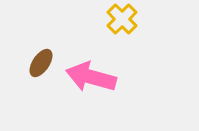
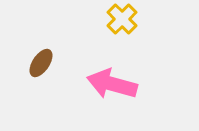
pink arrow: moved 21 px right, 7 px down
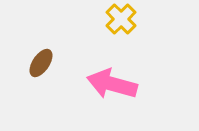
yellow cross: moved 1 px left
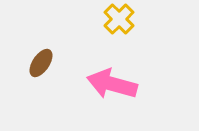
yellow cross: moved 2 px left
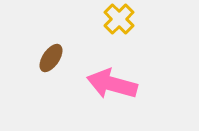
brown ellipse: moved 10 px right, 5 px up
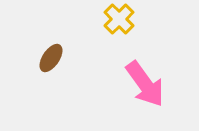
pink arrow: moved 33 px right; rotated 141 degrees counterclockwise
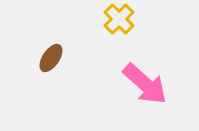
pink arrow: rotated 12 degrees counterclockwise
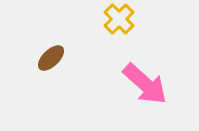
brown ellipse: rotated 12 degrees clockwise
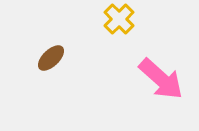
pink arrow: moved 16 px right, 5 px up
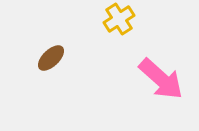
yellow cross: rotated 12 degrees clockwise
